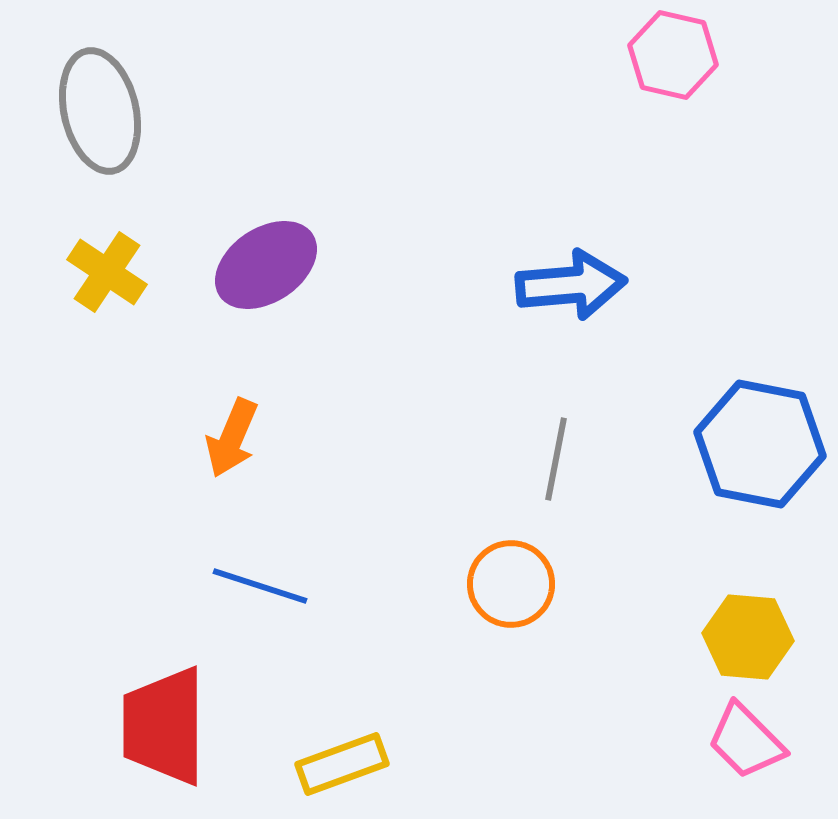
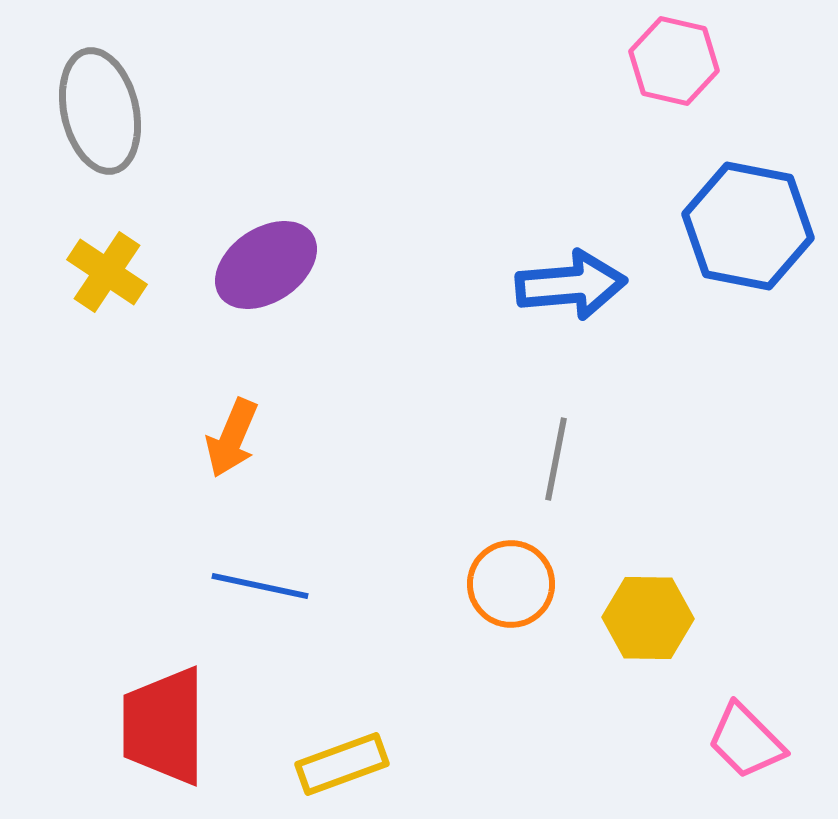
pink hexagon: moved 1 px right, 6 px down
blue hexagon: moved 12 px left, 218 px up
blue line: rotated 6 degrees counterclockwise
yellow hexagon: moved 100 px left, 19 px up; rotated 4 degrees counterclockwise
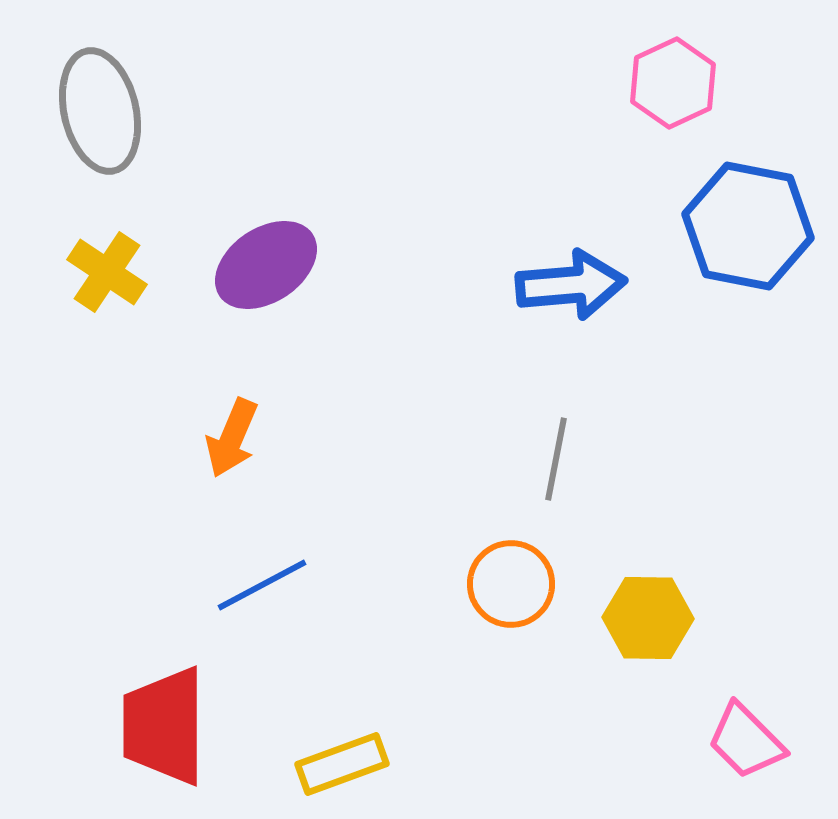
pink hexagon: moved 1 px left, 22 px down; rotated 22 degrees clockwise
blue line: moved 2 px right, 1 px up; rotated 40 degrees counterclockwise
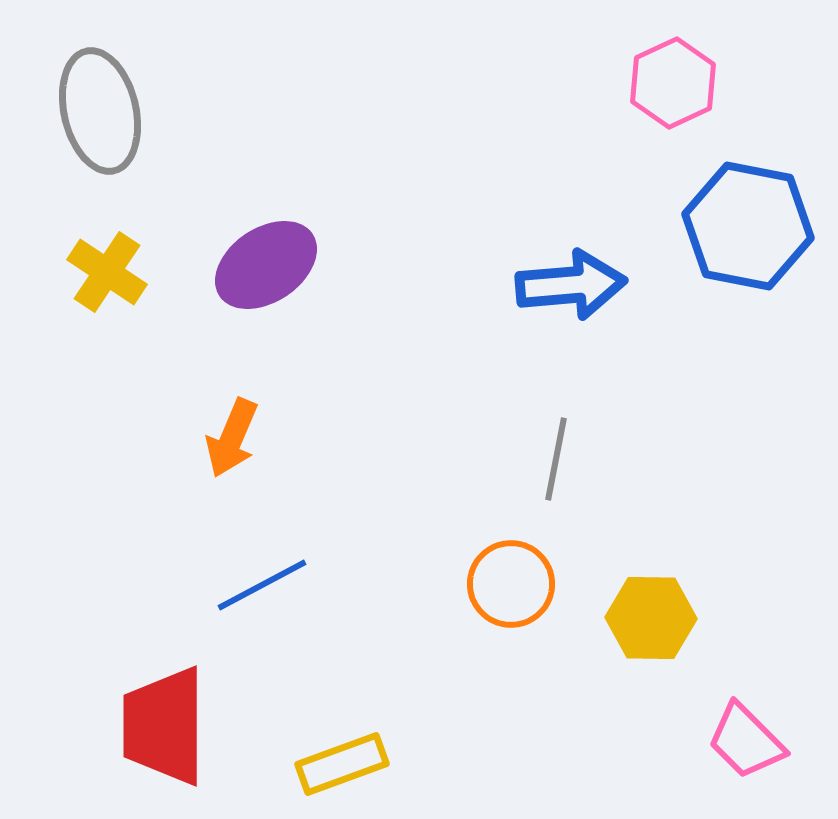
yellow hexagon: moved 3 px right
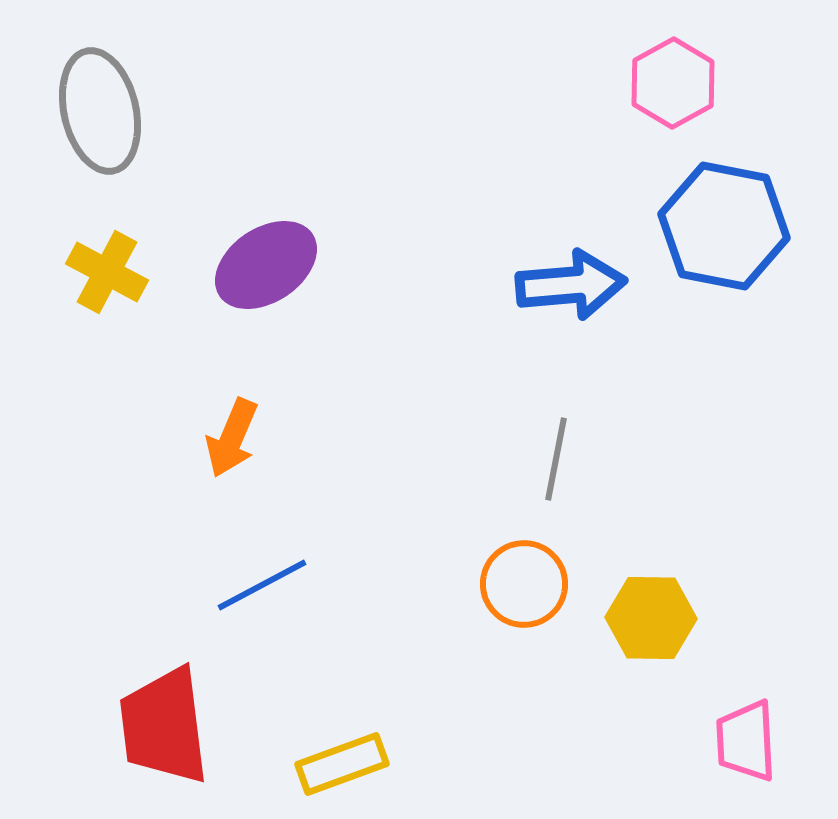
pink hexagon: rotated 4 degrees counterclockwise
blue hexagon: moved 24 px left
yellow cross: rotated 6 degrees counterclockwise
orange circle: moved 13 px right
red trapezoid: rotated 7 degrees counterclockwise
pink trapezoid: rotated 42 degrees clockwise
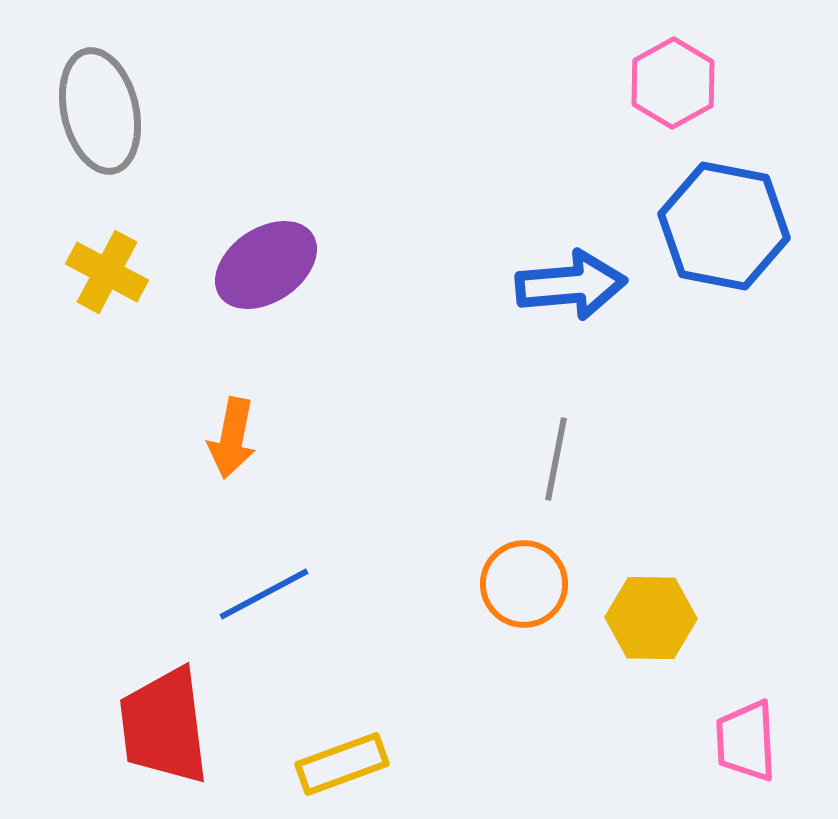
orange arrow: rotated 12 degrees counterclockwise
blue line: moved 2 px right, 9 px down
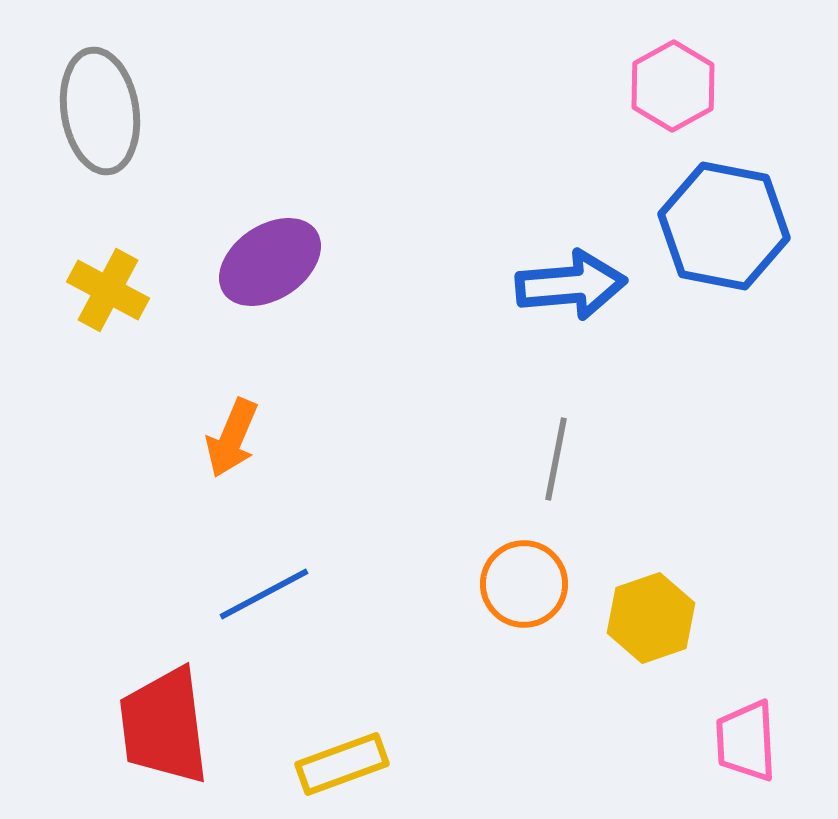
pink hexagon: moved 3 px down
gray ellipse: rotated 4 degrees clockwise
purple ellipse: moved 4 px right, 3 px up
yellow cross: moved 1 px right, 18 px down
orange arrow: rotated 12 degrees clockwise
yellow hexagon: rotated 20 degrees counterclockwise
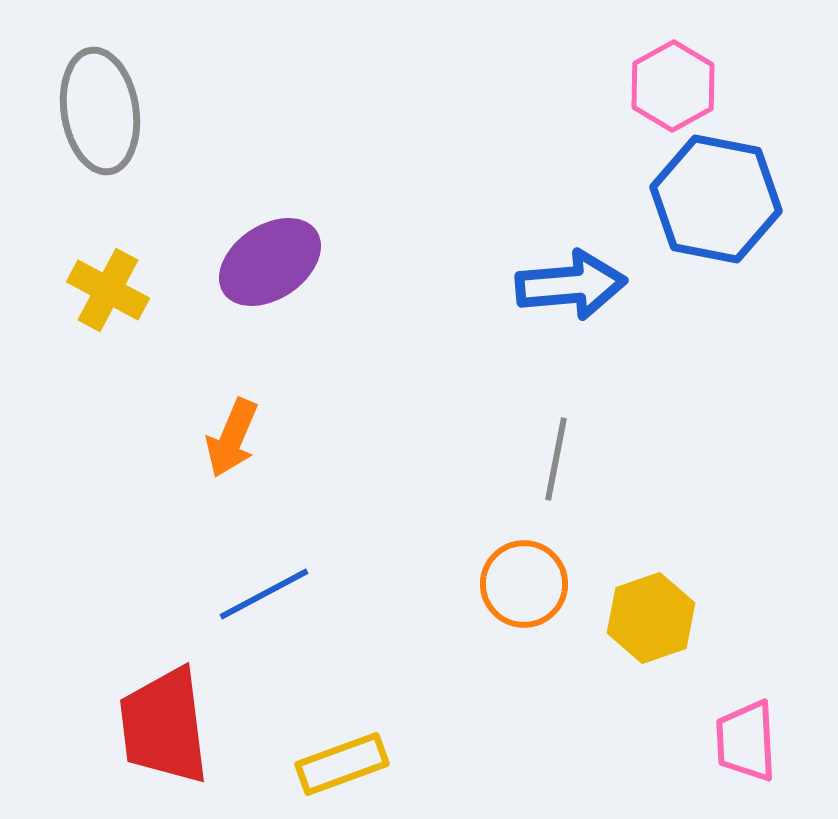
blue hexagon: moved 8 px left, 27 px up
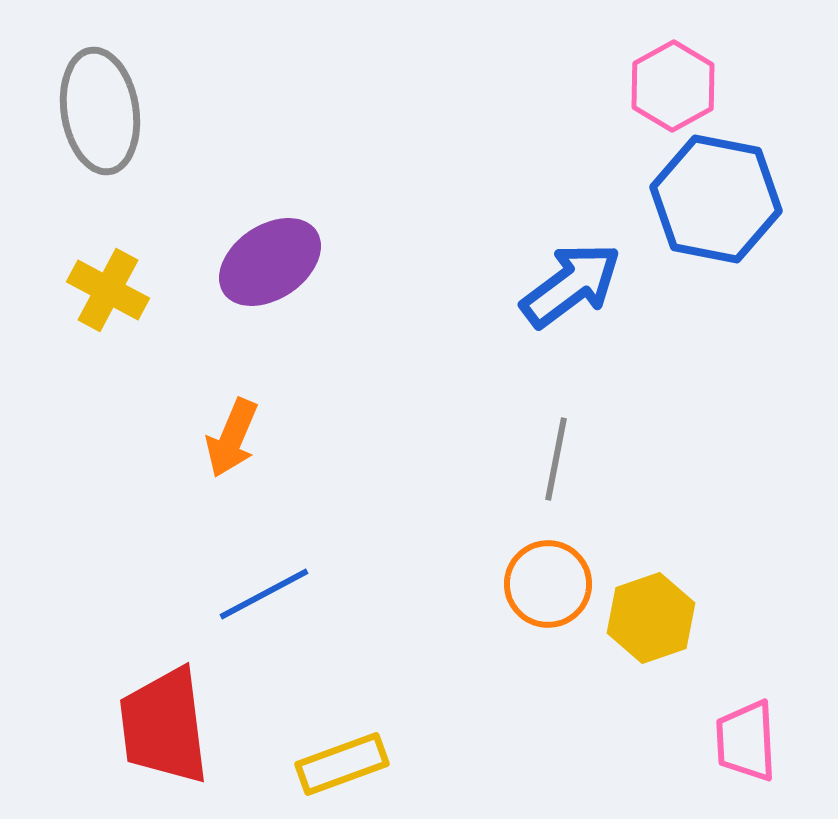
blue arrow: rotated 32 degrees counterclockwise
orange circle: moved 24 px right
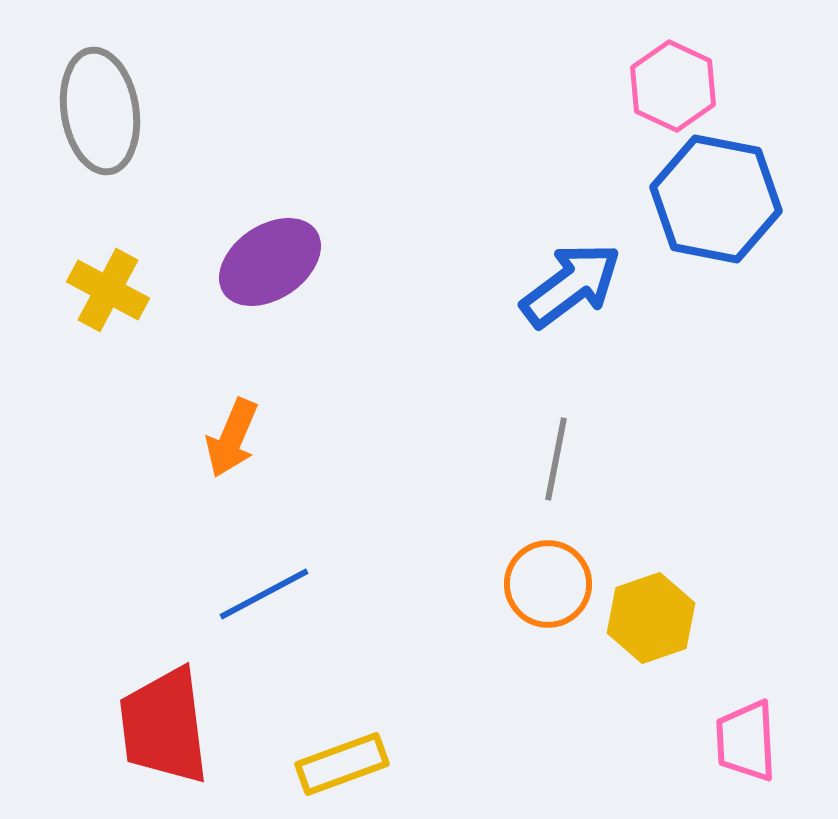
pink hexagon: rotated 6 degrees counterclockwise
